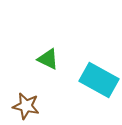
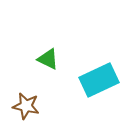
cyan rectangle: rotated 54 degrees counterclockwise
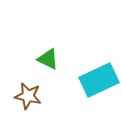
brown star: moved 2 px right, 10 px up
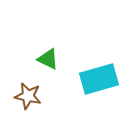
cyan rectangle: moved 1 px up; rotated 9 degrees clockwise
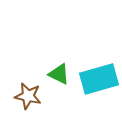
green triangle: moved 11 px right, 15 px down
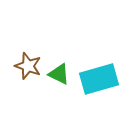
brown star: moved 30 px up; rotated 8 degrees clockwise
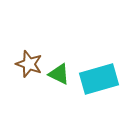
brown star: moved 1 px right, 2 px up
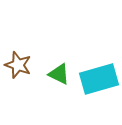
brown star: moved 11 px left, 1 px down
